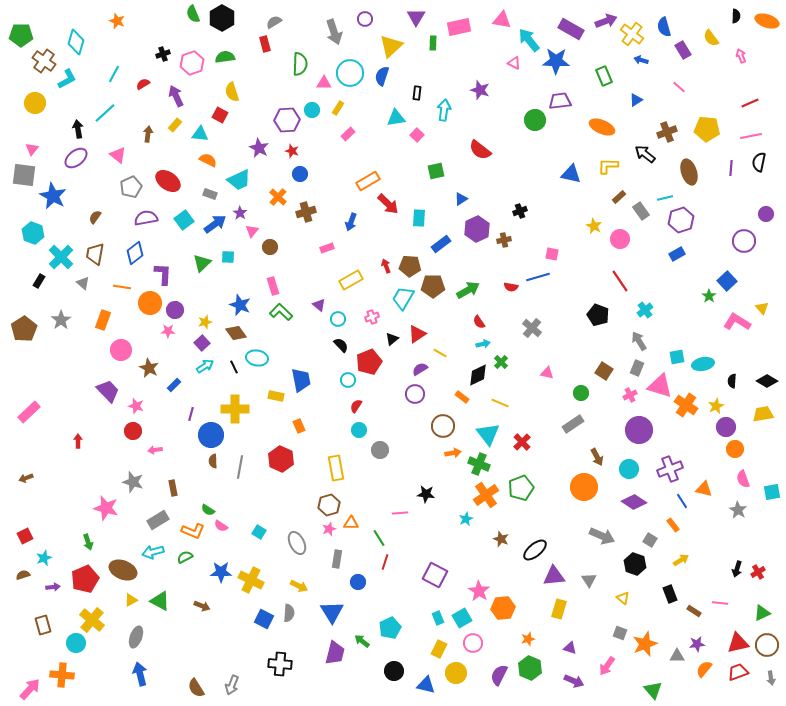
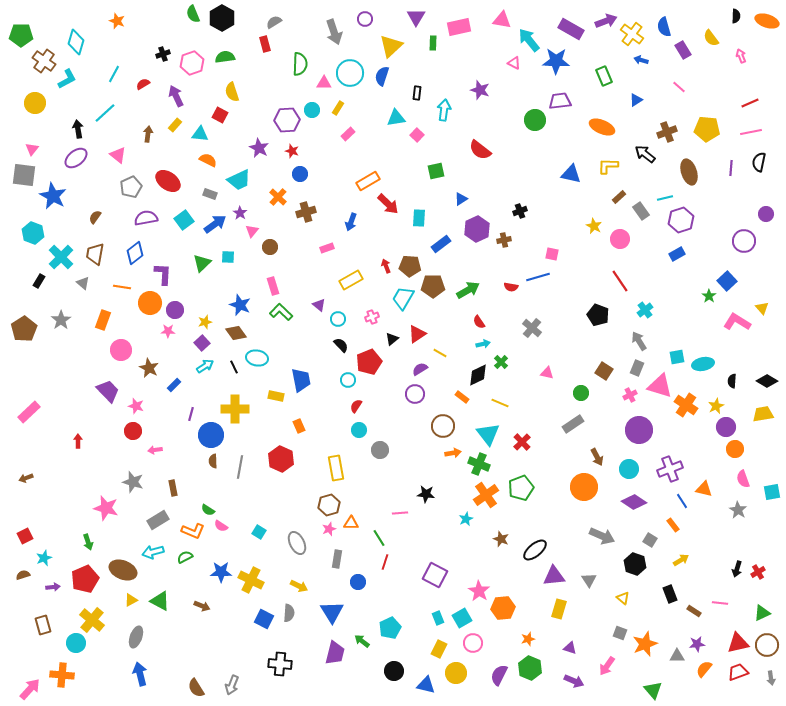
pink line at (751, 136): moved 4 px up
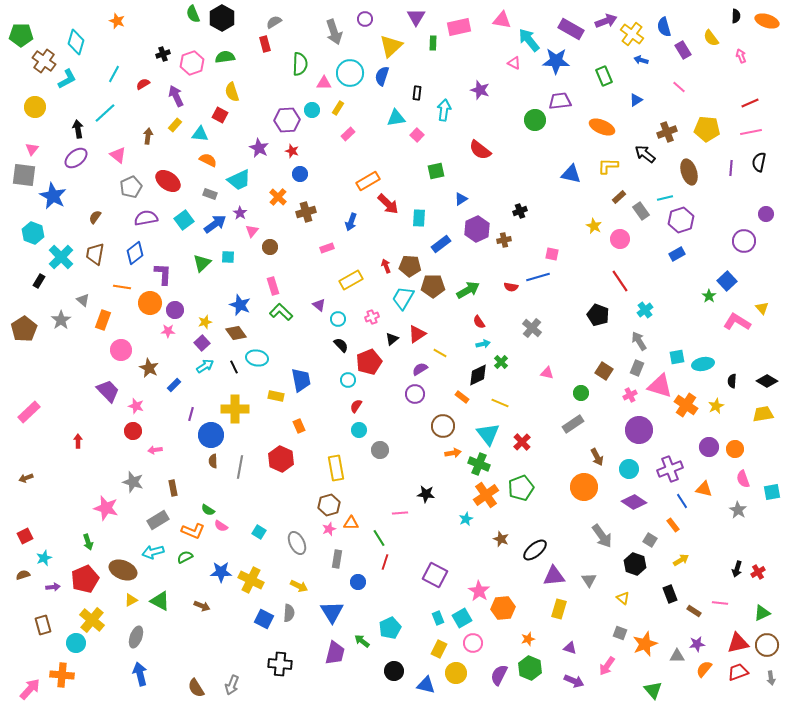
yellow circle at (35, 103): moved 4 px down
brown arrow at (148, 134): moved 2 px down
gray triangle at (83, 283): moved 17 px down
purple circle at (726, 427): moved 17 px left, 20 px down
gray arrow at (602, 536): rotated 30 degrees clockwise
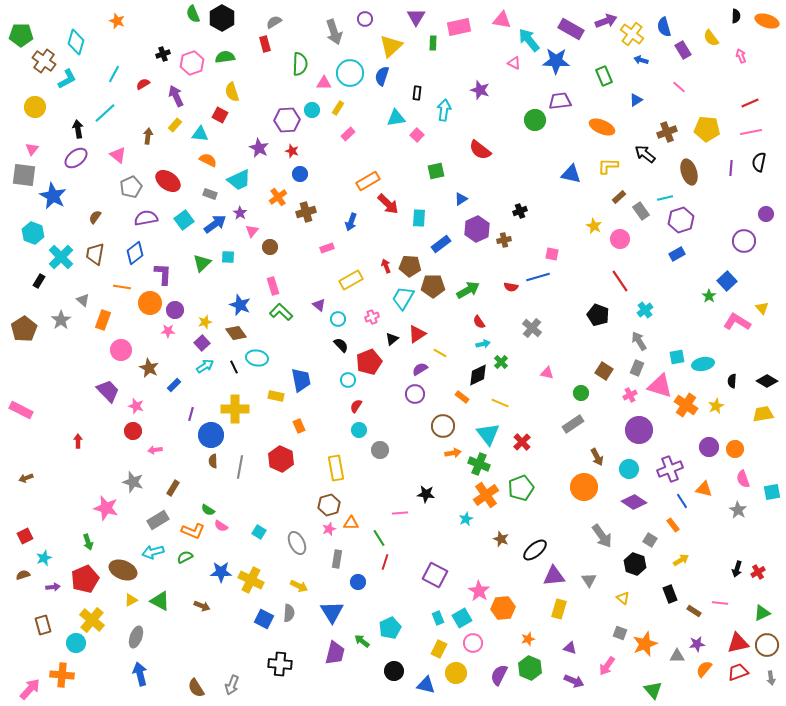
orange cross at (278, 197): rotated 12 degrees clockwise
pink rectangle at (29, 412): moved 8 px left, 2 px up; rotated 70 degrees clockwise
brown rectangle at (173, 488): rotated 42 degrees clockwise
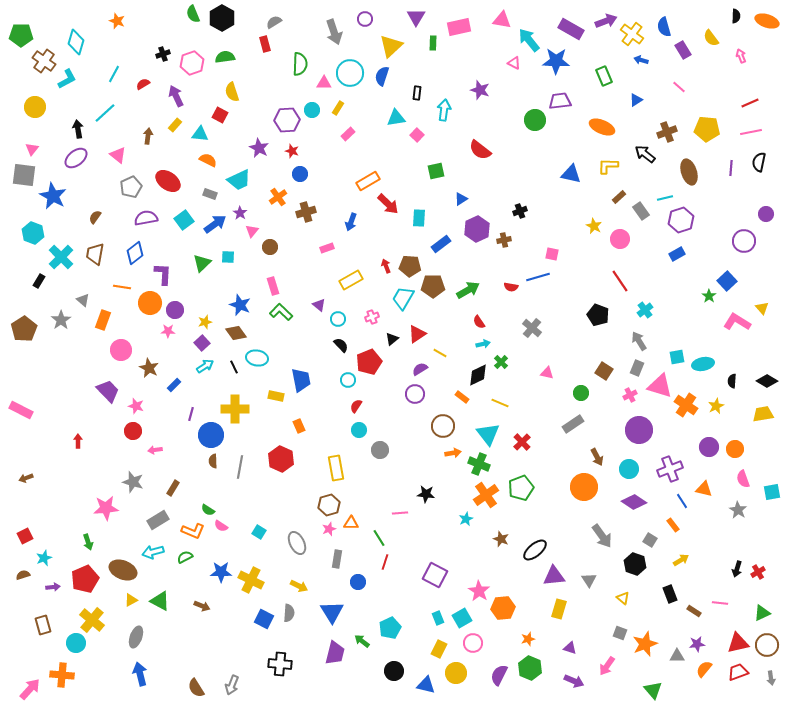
pink star at (106, 508): rotated 20 degrees counterclockwise
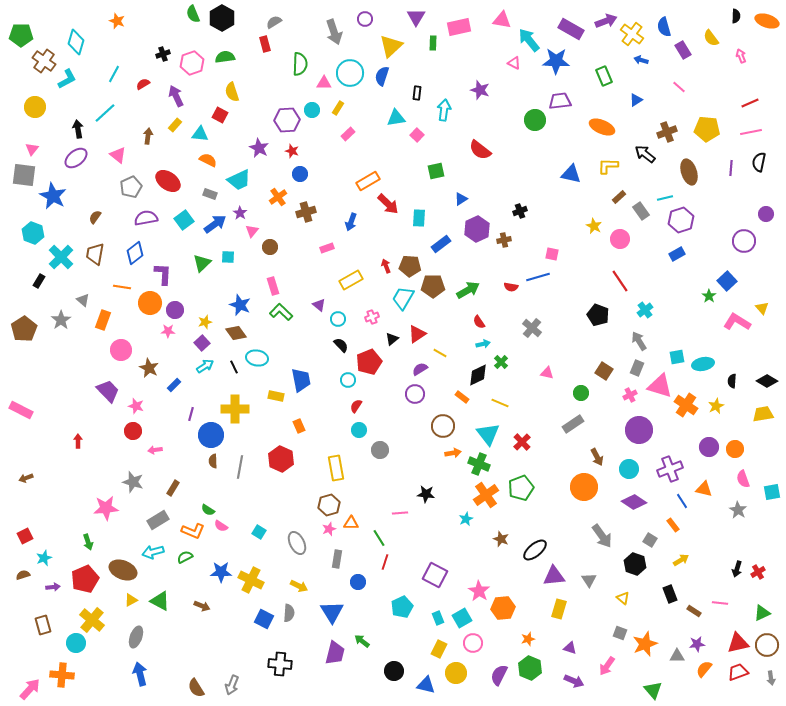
cyan pentagon at (390, 628): moved 12 px right, 21 px up
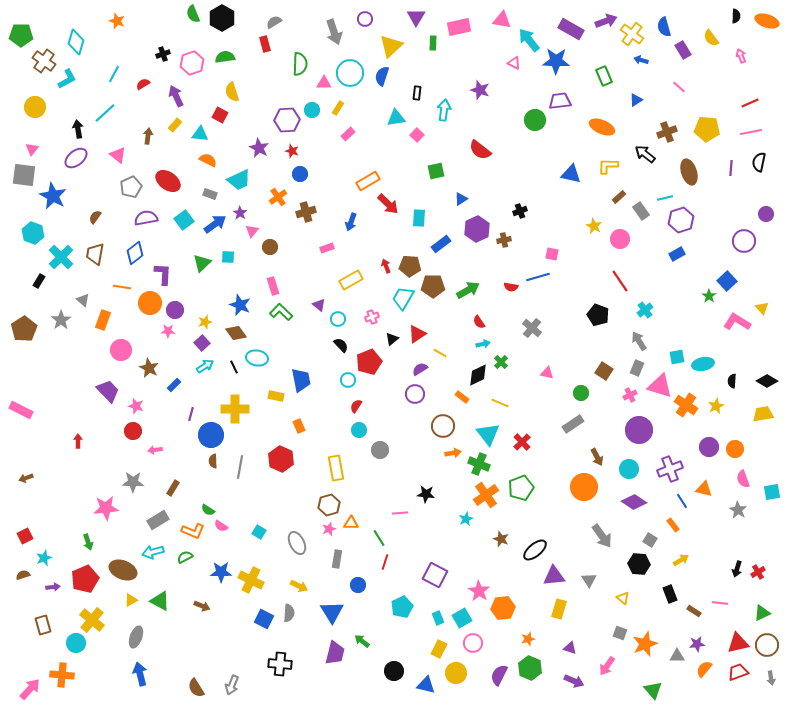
gray star at (133, 482): rotated 15 degrees counterclockwise
black hexagon at (635, 564): moved 4 px right; rotated 15 degrees counterclockwise
blue circle at (358, 582): moved 3 px down
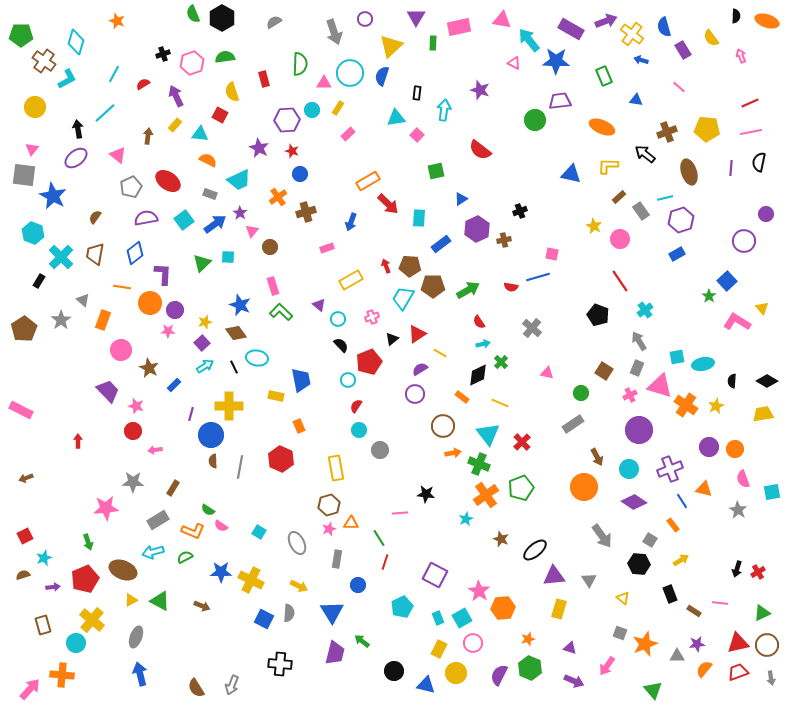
red rectangle at (265, 44): moved 1 px left, 35 px down
blue triangle at (636, 100): rotated 40 degrees clockwise
yellow cross at (235, 409): moved 6 px left, 3 px up
